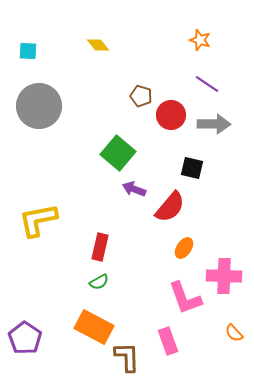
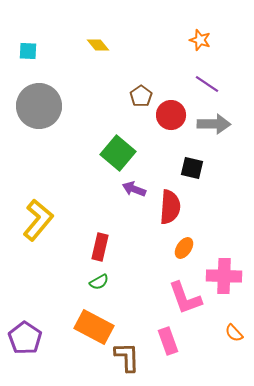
brown pentagon: rotated 20 degrees clockwise
red semicircle: rotated 36 degrees counterclockwise
yellow L-shape: rotated 141 degrees clockwise
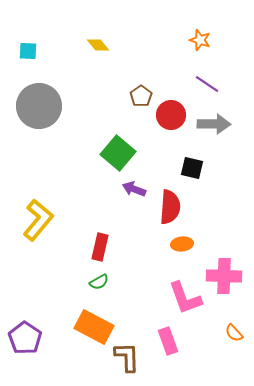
orange ellipse: moved 2 px left, 4 px up; rotated 50 degrees clockwise
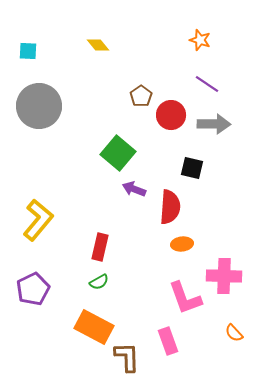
purple pentagon: moved 8 px right, 49 px up; rotated 12 degrees clockwise
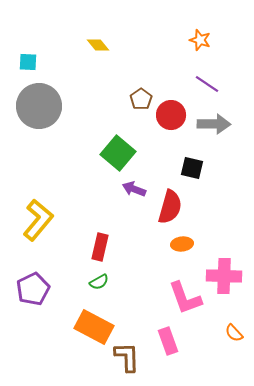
cyan square: moved 11 px down
brown pentagon: moved 3 px down
red semicircle: rotated 12 degrees clockwise
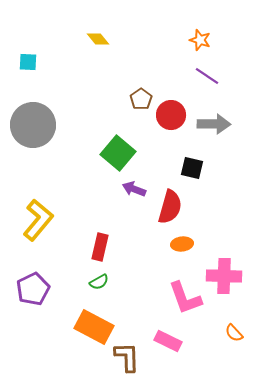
yellow diamond: moved 6 px up
purple line: moved 8 px up
gray circle: moved 6 px left, 19 px down
pink rectangle: rotated 44 degrees counterclockwise
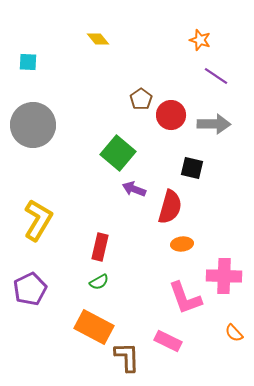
purple line: moved 9 px right
yellow L-shape: rotated 9 degrees counterclockwise
purple pentagon: moved 3 px left
